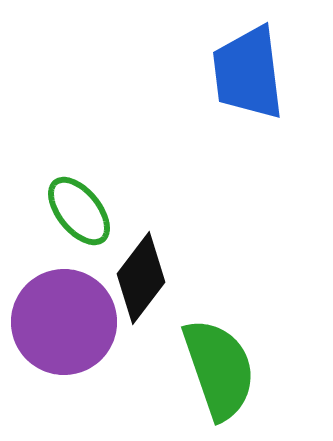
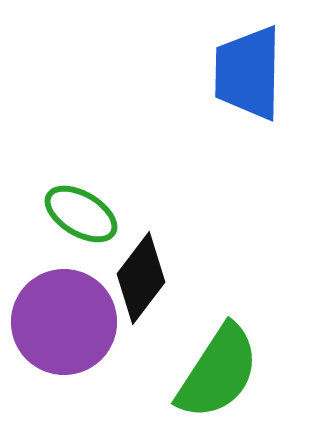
blue trapezoid: rotated 8 degrees clockwise
green ellipse: moved 2 px right, 3 px down; rotated 20 degrees counterclockwise
green semicircle: moved 1 px left, 3 px down; rotated 52 degrees clockwise
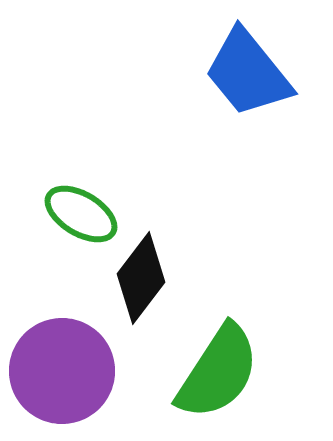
blue trapezoid: rotated 40 degrees counterclockwise
purple circle: moved 2 px left, 49 px down
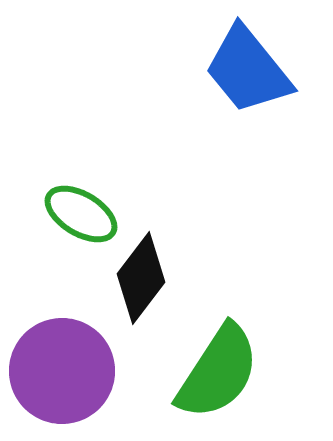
blue trapezoid: moved 3 px up
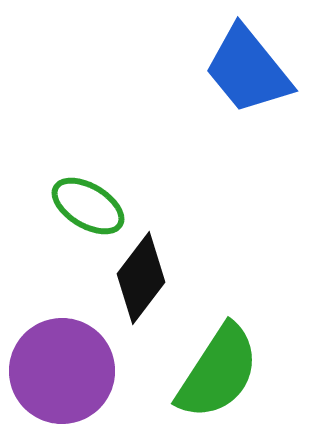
green ellipse: moved 7 px right, 8 px up
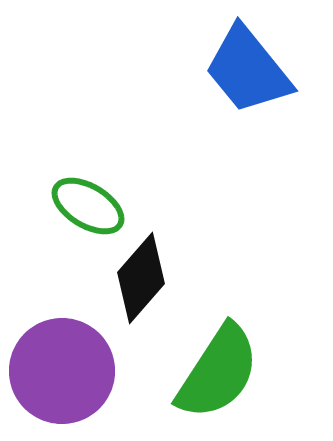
black diamond: rotated 4 degrees clockwise
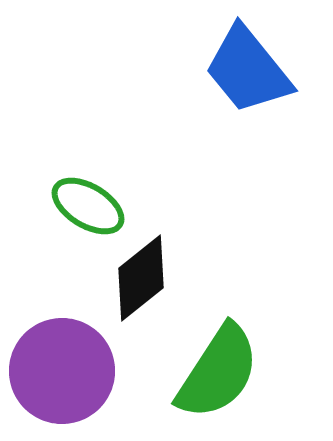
black diamond: rotated 10 degrees clockwise
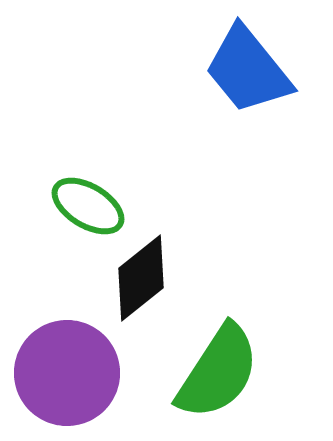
purple circle: moved 5 px right, 2 px down
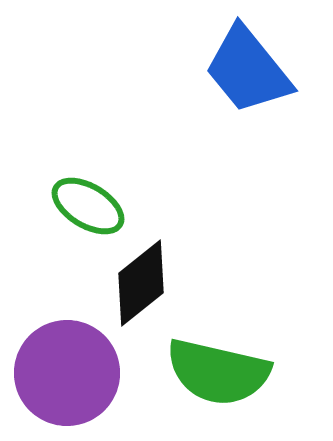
black diamond: moved 5 px down
green semicircle: rotated 70 degrees clockwise
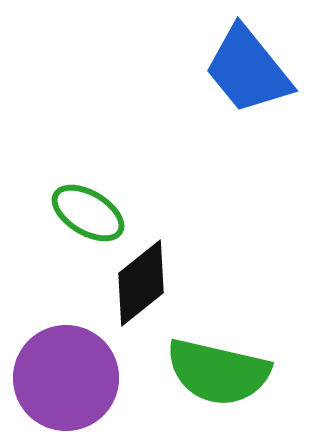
green ellipse: moved 7 px down
purple circle: moved 1 px left, 5 px down
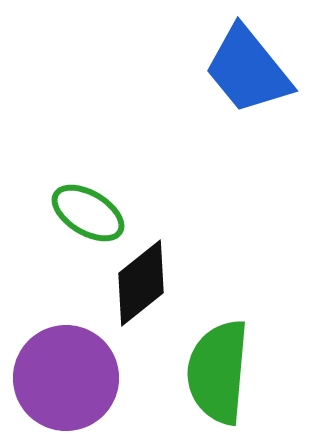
green semicircle: rotated 82 degrees clockwise
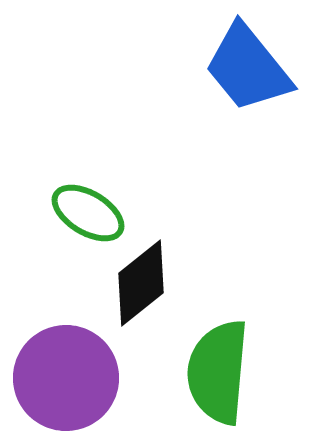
blue trapezoid: moved 2 px up
